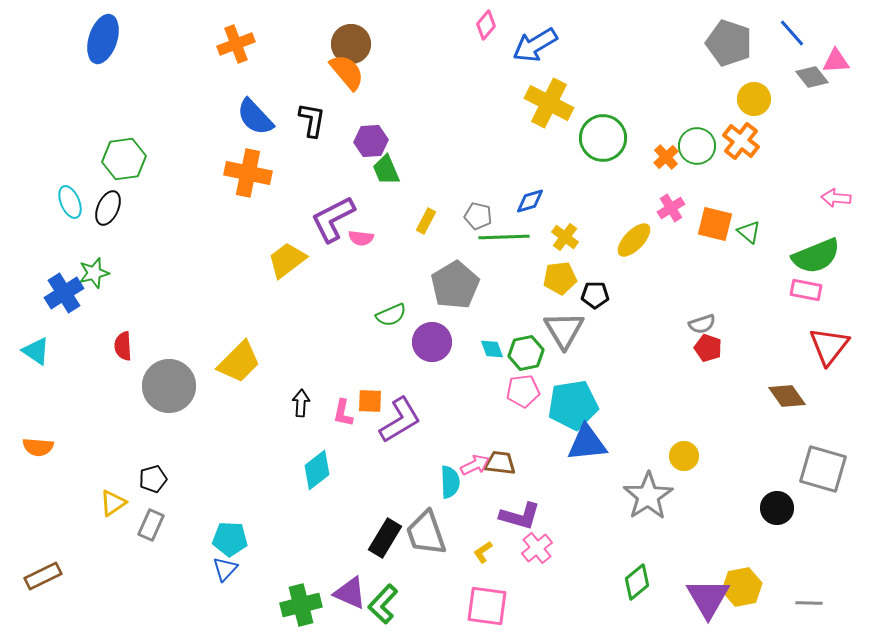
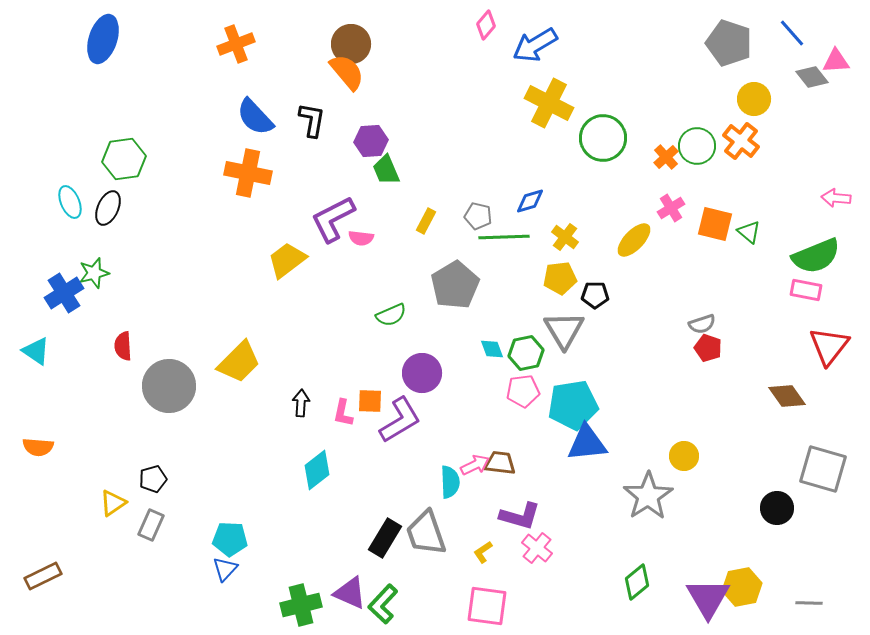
purple circle at (432, 342): moved 10 px left, 31 px down
pink cross at (537, 548): rotated 12 degrees counterclockwise
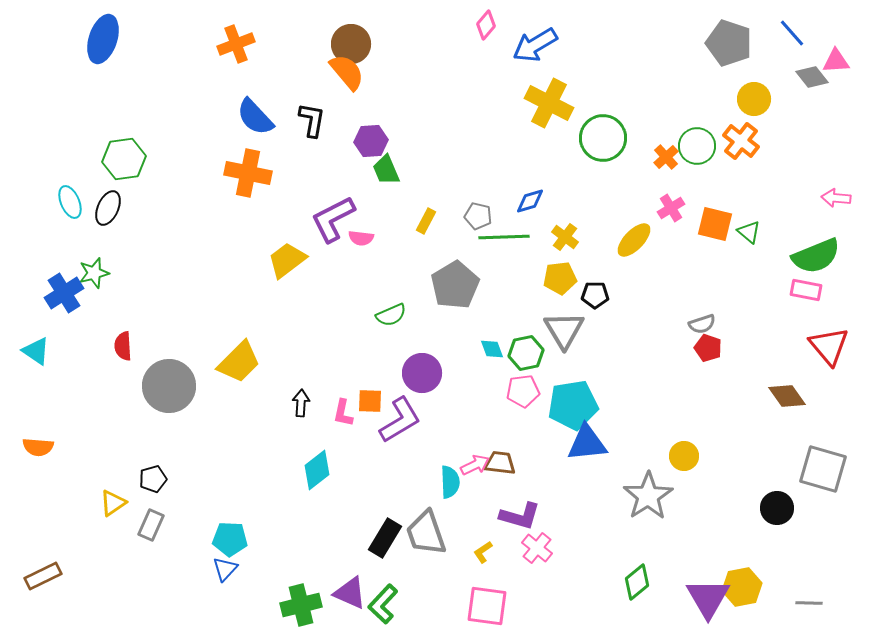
red triangle at (829, 346): rotated 18 degrees counterclockwise
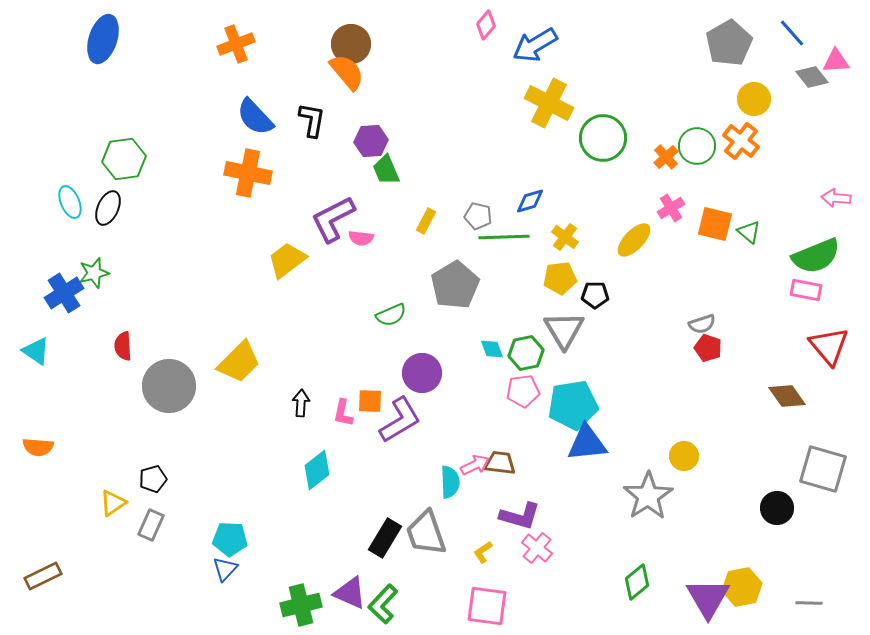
gray pentagon at (729, 43): rotated 24 degrees clockwise
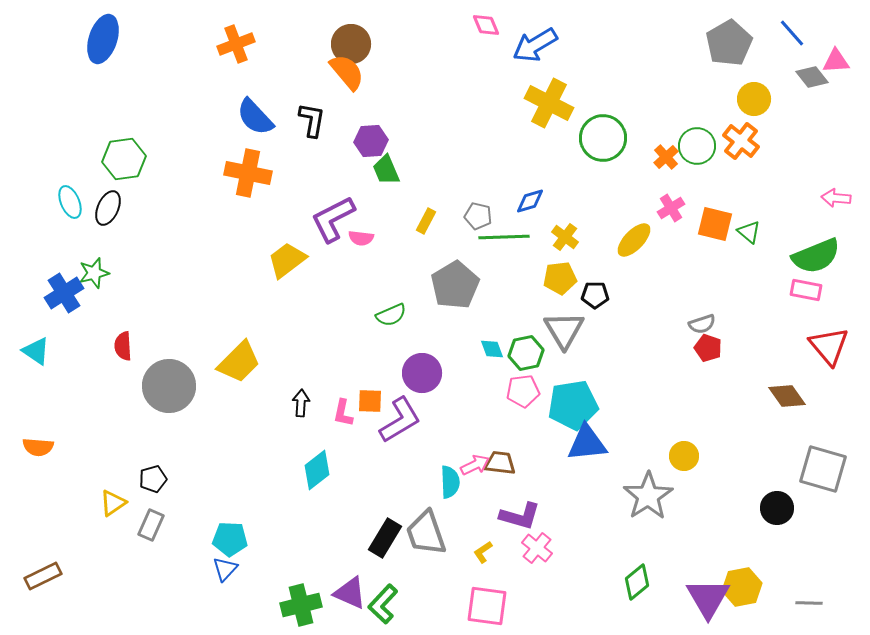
pink diamond at (486, 25): rotated 64 degrees counterclockwise
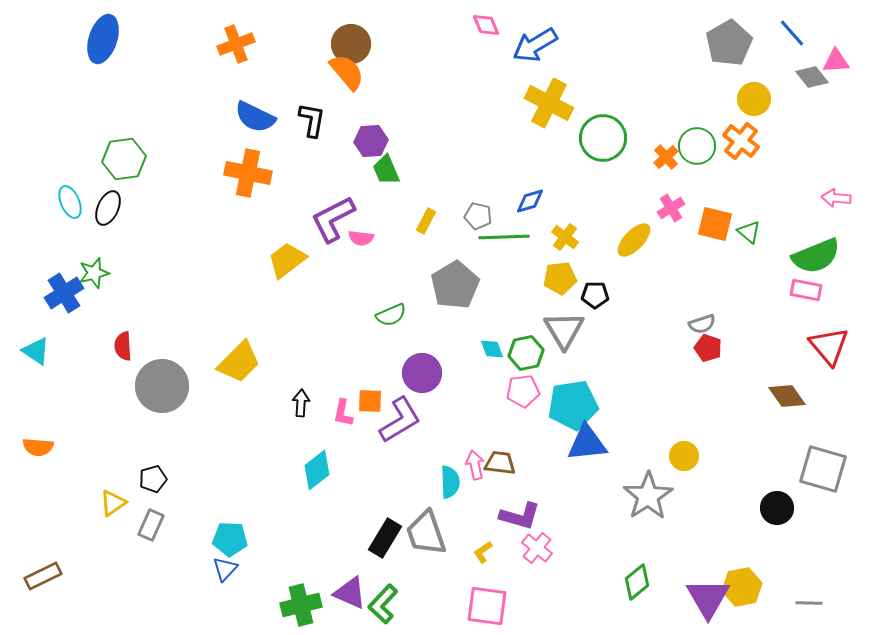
blue semicircle at (255, 117): rotated 21 degrees counterclockwise
gray circle at (169, 386): moved 7 px left
pink arrow at (475, 465): rotated 76 degrees counterclockwise
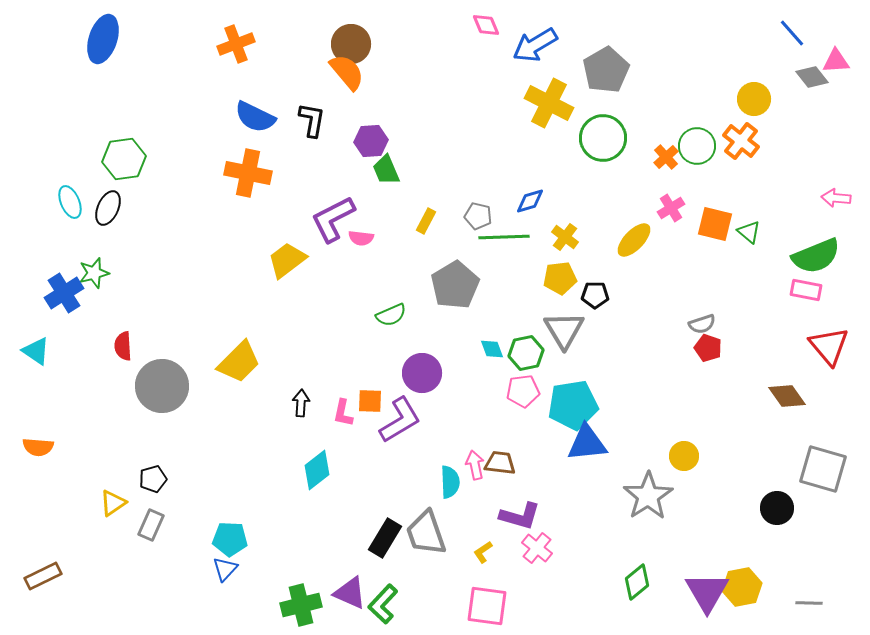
gray pentagon at (729, 43): moved 123 px left, 27 px down
purple triangle at (708, 598): moved 1 px left, 6 px up
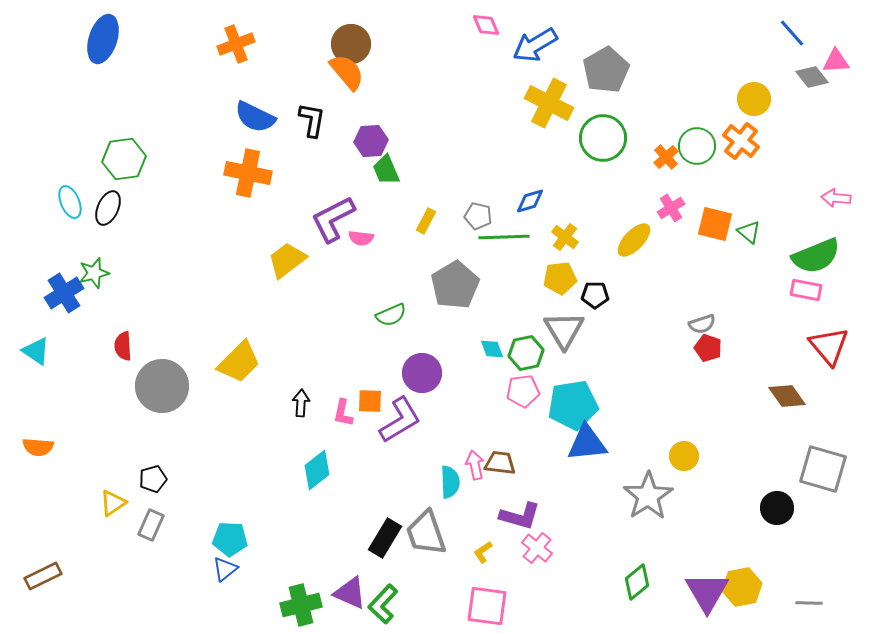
blue triangle at (225, 569): rotated 8 degrees clockwise
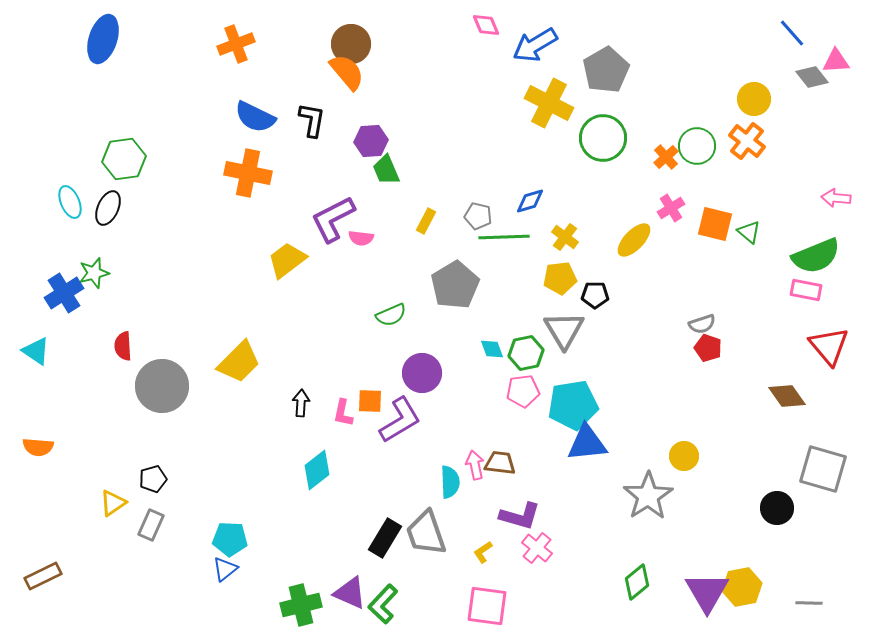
orange cross at (741, 141): moved 6 px right
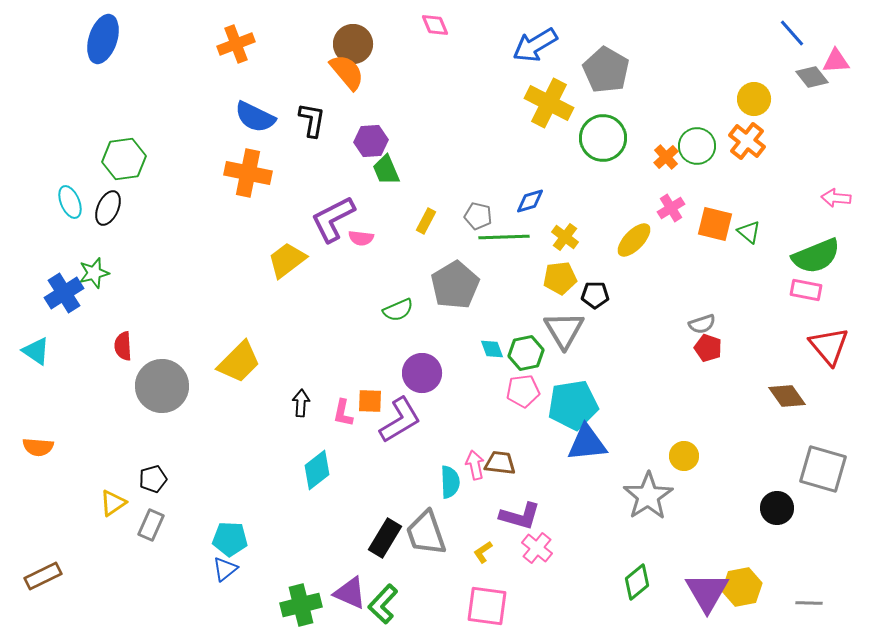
pink diamond at (486, 25): moved 51 px left
brown circle at (351, 44): moved 2 px right
gray pentagon at (606, 70): rotated 12 degrees counterclockwise
green semicircle at (391, 315): moved 7 px right, 5 px up
